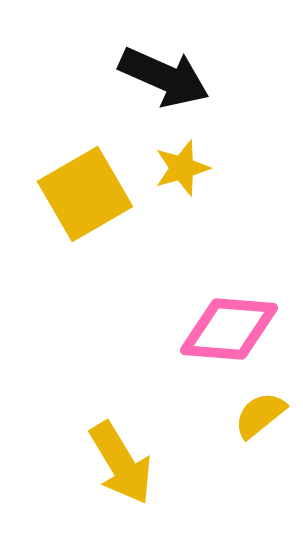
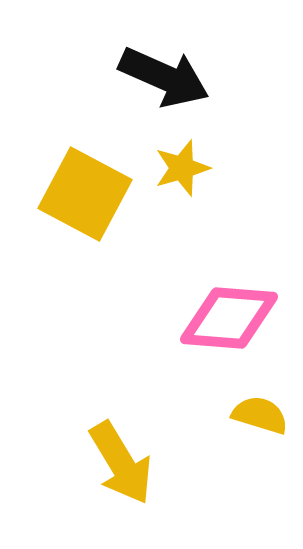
yellow square: rotated 32 degrees counterclockwise
pink diamond: moved 11 px up
yellow semicircle: rotated 56 degrees clockwise
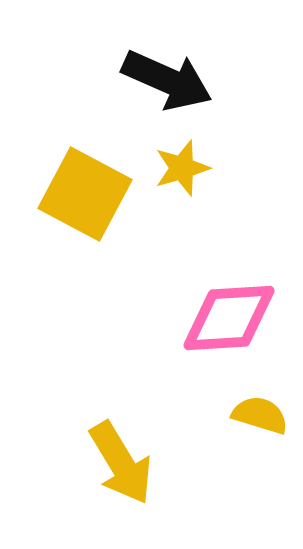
black arrow: moved 3 px right, 3 px down
pink diamond: rotated 8 degrees counterclockwise
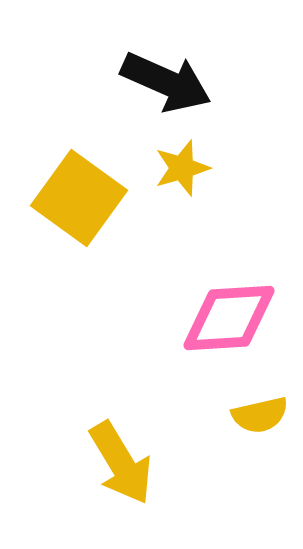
black arrow: moved 1 px left, 2 px down
yellow square: moved 6 px left, 4 px down; rotated 8 degrees clockwise
yellow semicircle: rotated 150 degrees clockwise
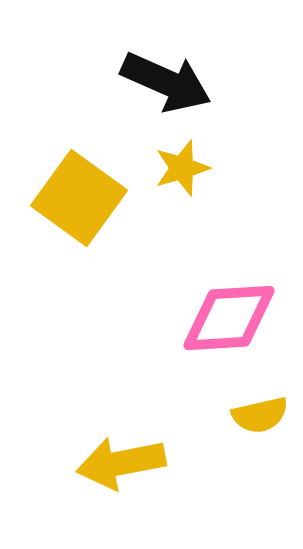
yellow arrow: rotated 110 degrees clockwise
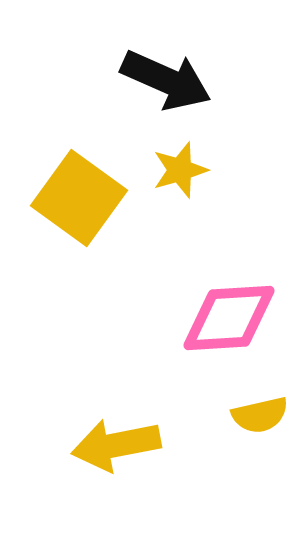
black arrow: moved 2 px up
yellow star: moved 2 px left, 2 px down
yellow arrow: moved 5 px left, 18 px up
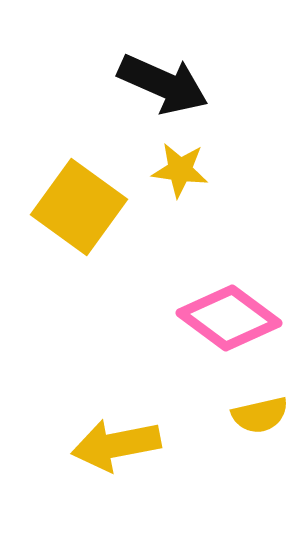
black arrow: moved 3 px left, 4 px down
yellow star: rotated 24 degrees clockwise
yellow square: moved 9 px down
pink diamond: rotated 40 degrees clockwise
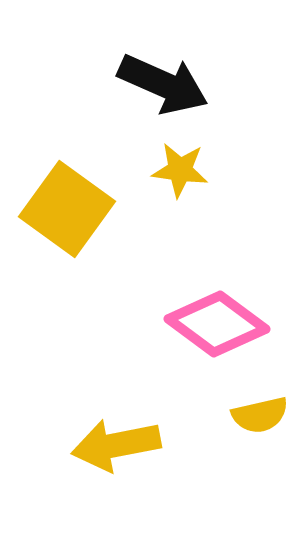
yellow square: moved 12 px left, 2 px down
pink diamond: moved 12 px left, 6 px down
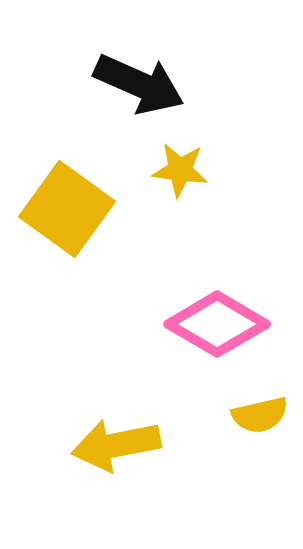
black arrow: moved 24 px left
pink diamond: rotated 6 degrees counterclockwise
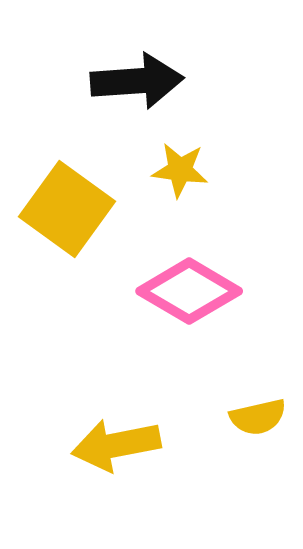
black arrow: moved 2 px left, 3 px up; rotated 28 degrees counterclockwise
pink diamond: moved 28 px left, 33 px up
yellow semicircle: moved 2 px left, 2 px down
